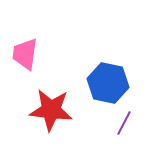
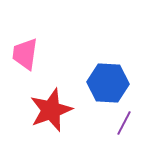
blue hexagon: rotated 9 degrees counterclockwise
red star: rotated 27 degrees counterclockwise
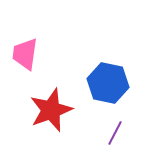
blue hexagon: rotated 9 degrees clockwise
purple line: moved 9 px left, 10 px down
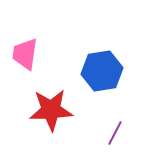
blue hexagon: moved 6 px left, 12 px up; rotated 21 degrees counterclockwise
red star: rotated 18 degrees clockwise
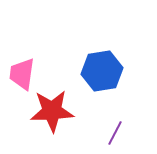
pink trapezoid: moved 3 px left, 20 px down
red star: moved 1 px right, 1 px down
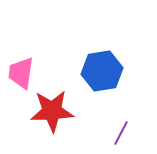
pink trapezoid: moved 1 px left, 1 px up
purple line: moved 6 px right
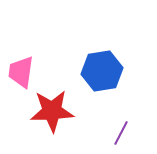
pink trapezoid: moved 1 px up
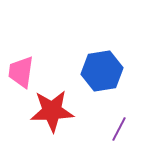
purple line: moved 2 px left, 4 px up
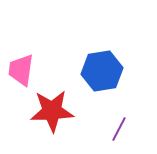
pink trapezoid: moved 2 px up
